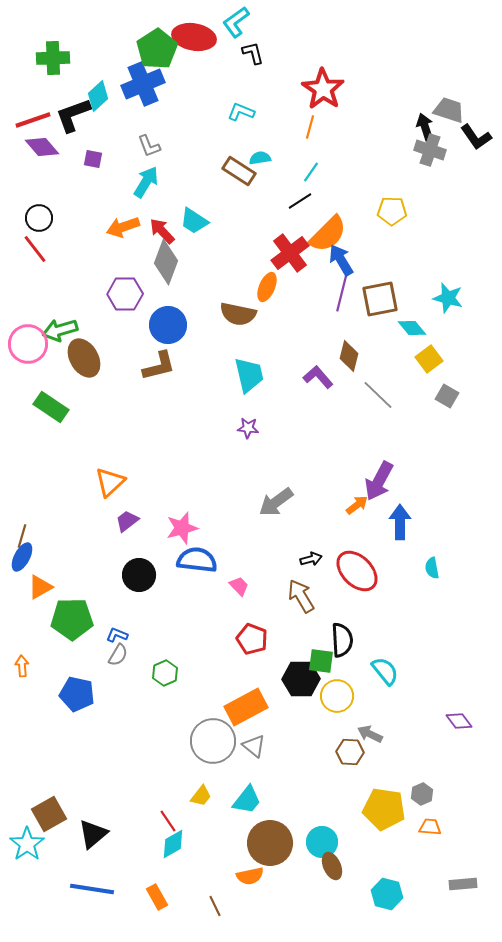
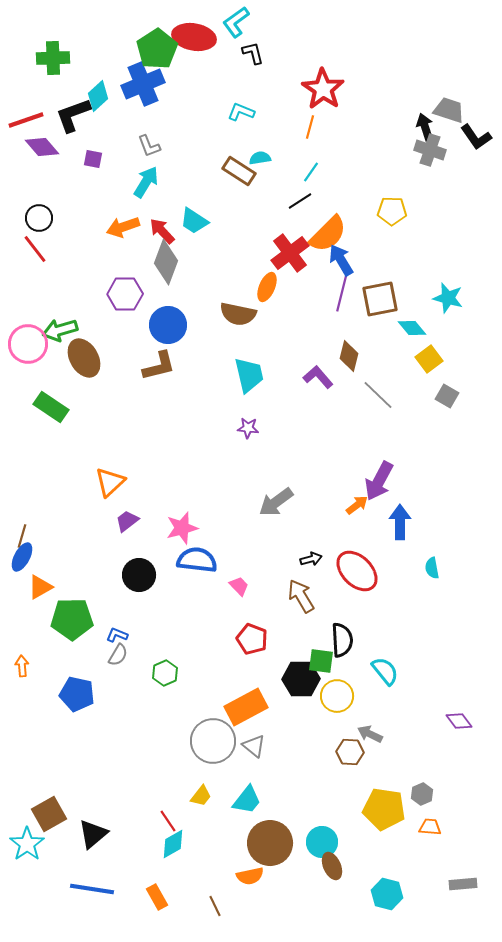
red line at (33, 120): moved 7 px left
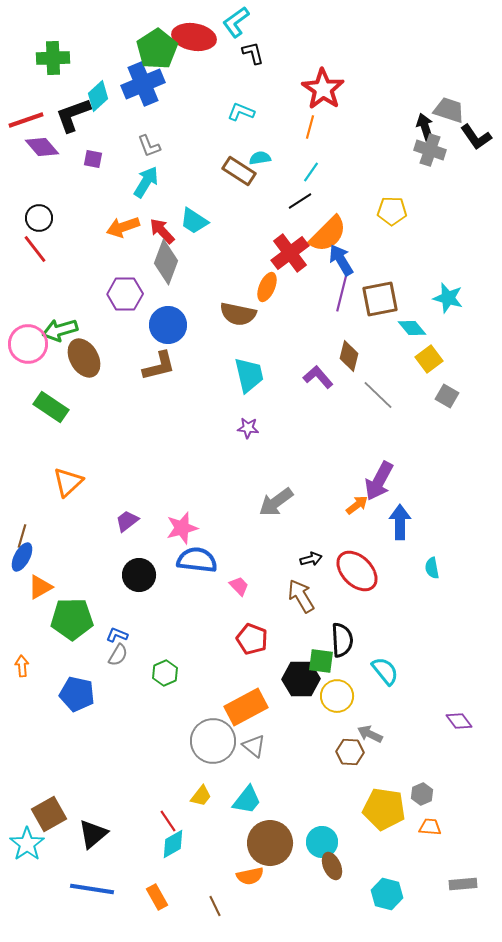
orange triangle at (110, 482): moved 42 px left
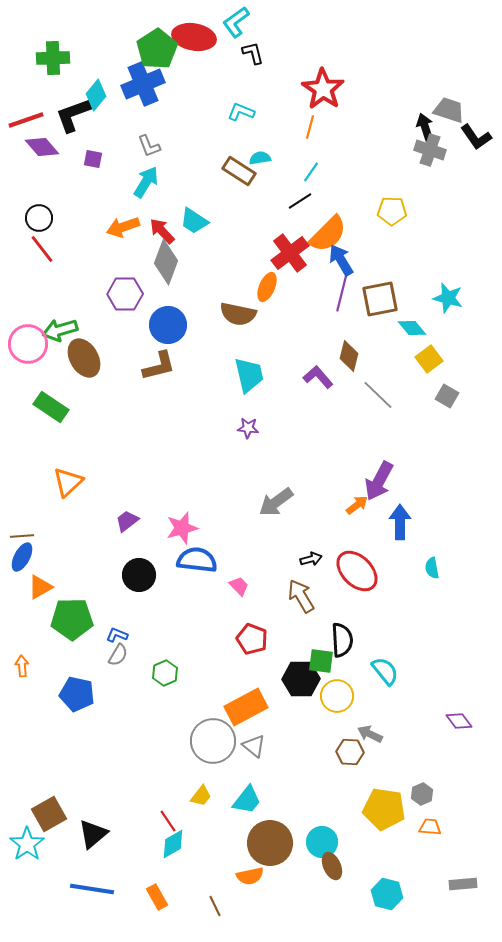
cyan diamond at (98, 96): moved 2 px left, 1 px up; rotated 8 degrees counterclockwise
red line at (35, 249): moved 7 px right
brown line at (22, 536): rotated 70 degrees clockwise
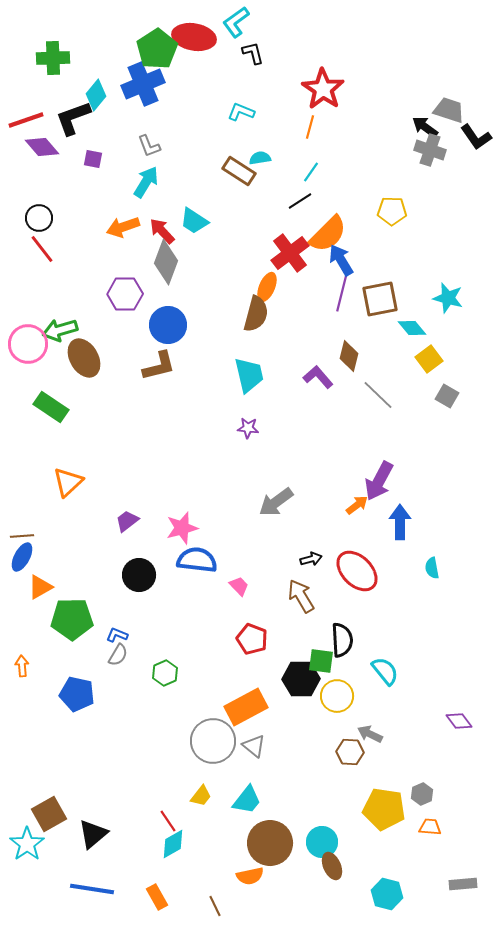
black L-shape at (73, 115): moved 3 px down
black arrow at (425, 127): rotated 36 degrees counterclockwise
brown semicircle at (238, 314): moved 18 px right; rotated 87 degrees counterclockwise
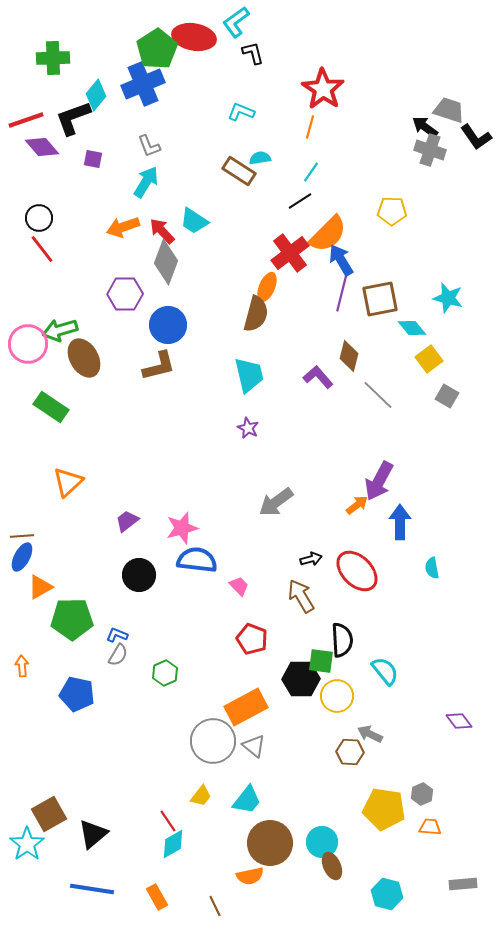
purple star at (248, 428): rotated 20 degrees clockwise
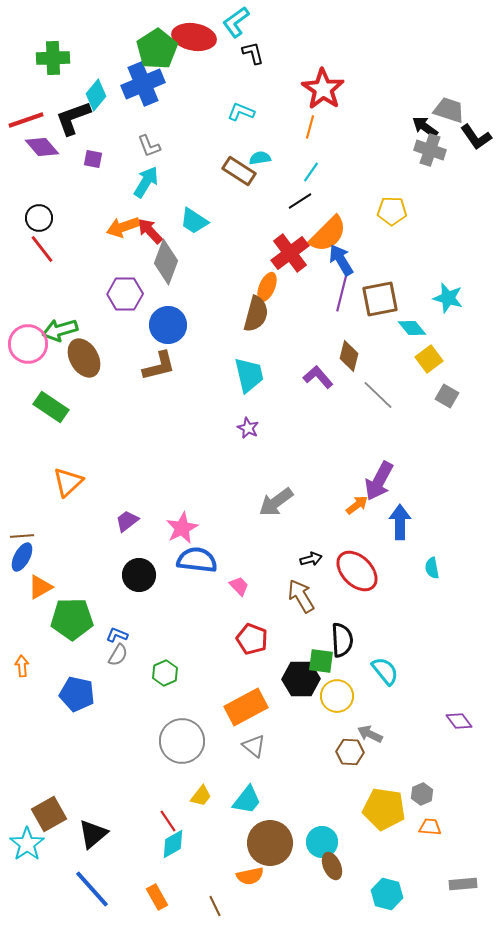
red arrow at (162, 231): moved 12 px left
pink star at (182, 528): rotated 12 degrees counterclockwise
gray circle at (213, 741): moved 31 px left
blue line at (92, 889): rotated 39 degrees clockwise
